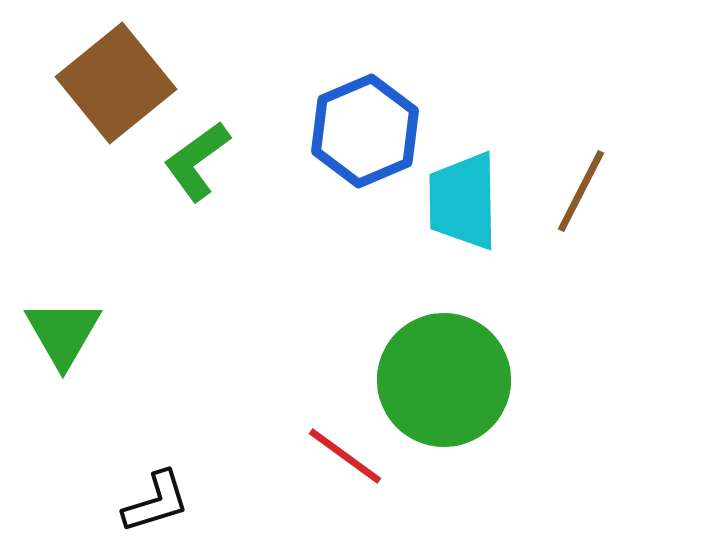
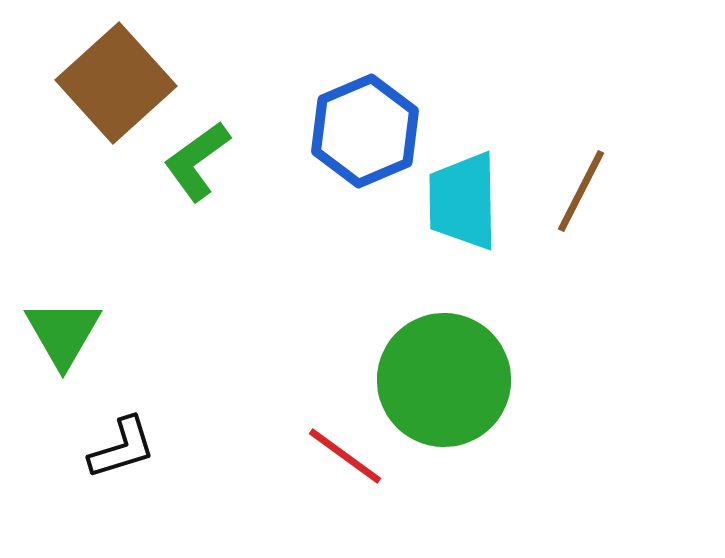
brown square: rotated 3 degrees counterclockwise
black L-shape: moved 34 px left, 54 px up
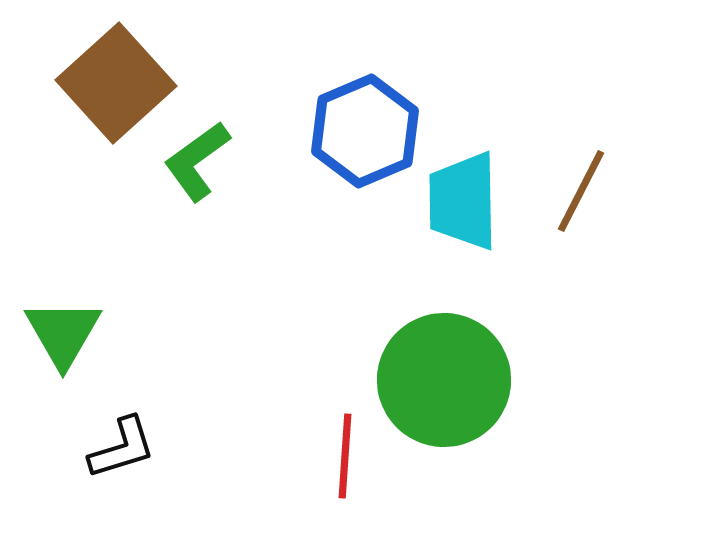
red line: rotated 58 degrees clockwise
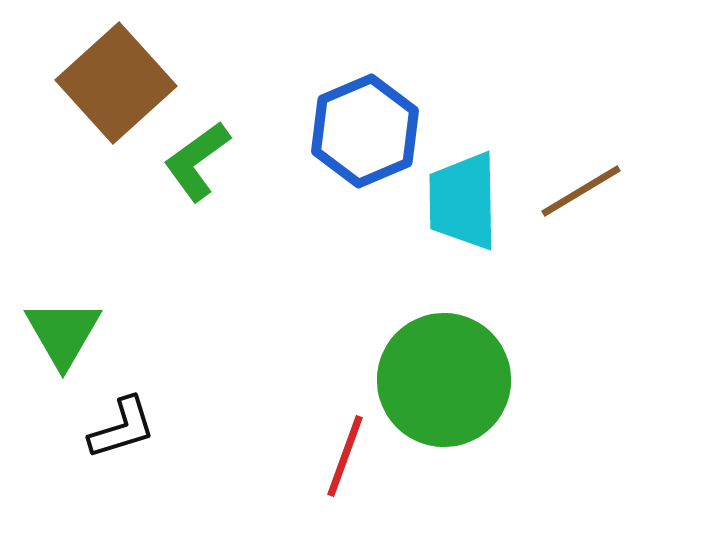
brown line: rotated 32 degrees clockwise
black L-shape: moved 20 px up
red line: rotated 16 degrees clockwise
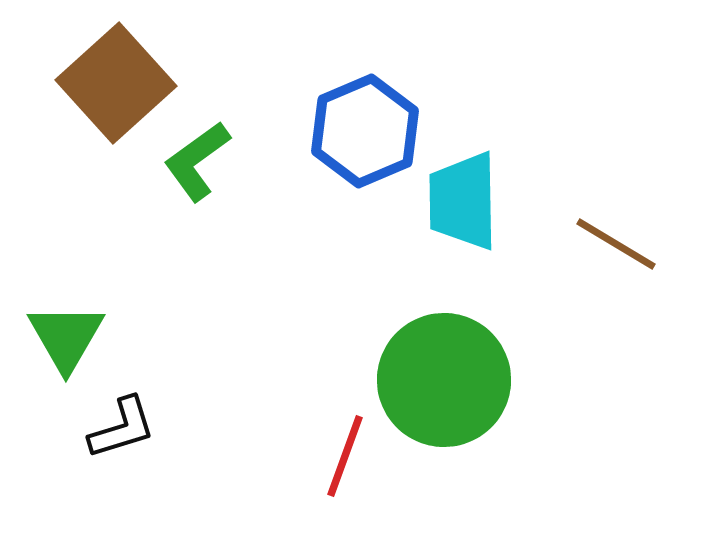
brown line: moved 35 px right, 53 px down; rotated 62 degrees clockwise
green triangle: moved 3 px right, 4 px down
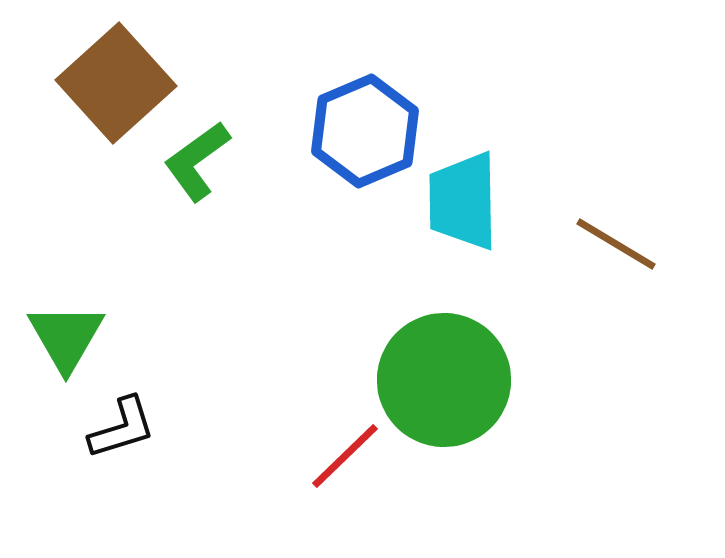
red line: rotated 26 degrees clockwise
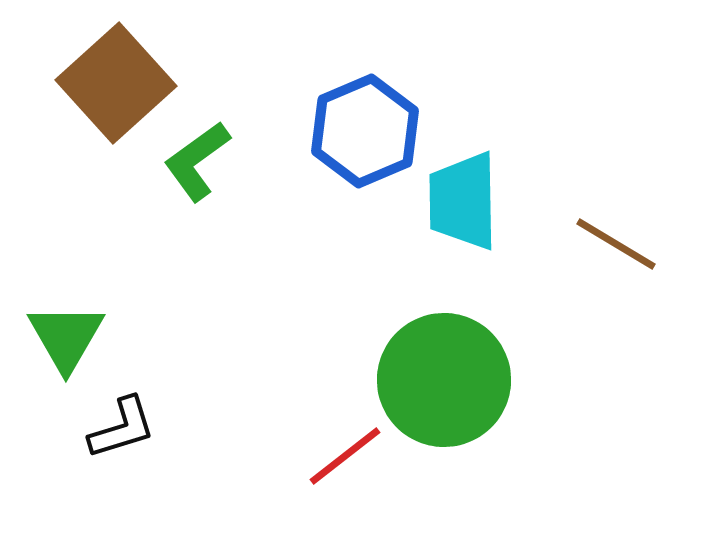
red line: rotated 6 degrees clockwise
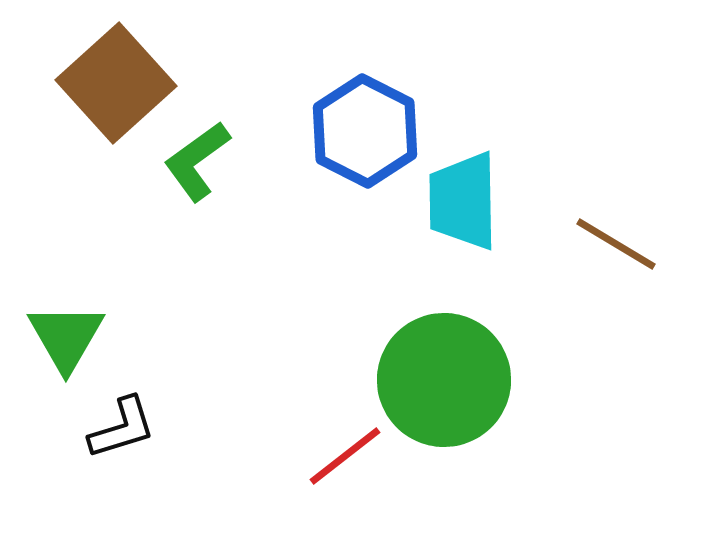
blue hexagon: rotated 10 degrees counterclockwise
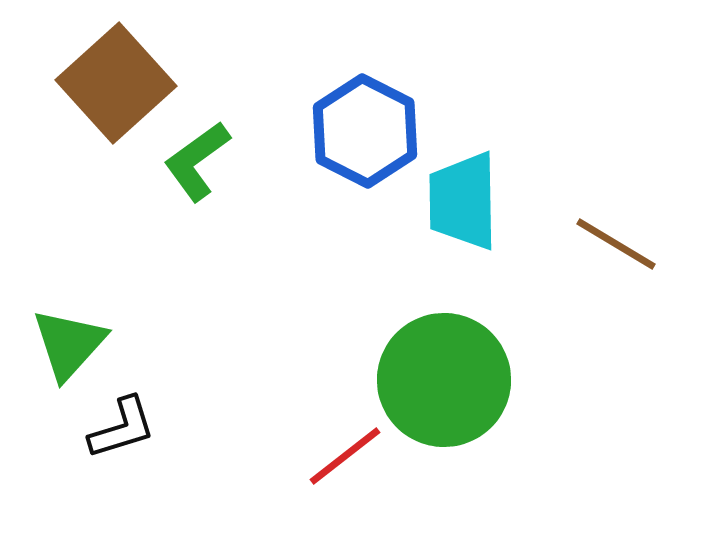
green triangle: moved 3 px right, 7 px down; rotated 12 degrees clockwise
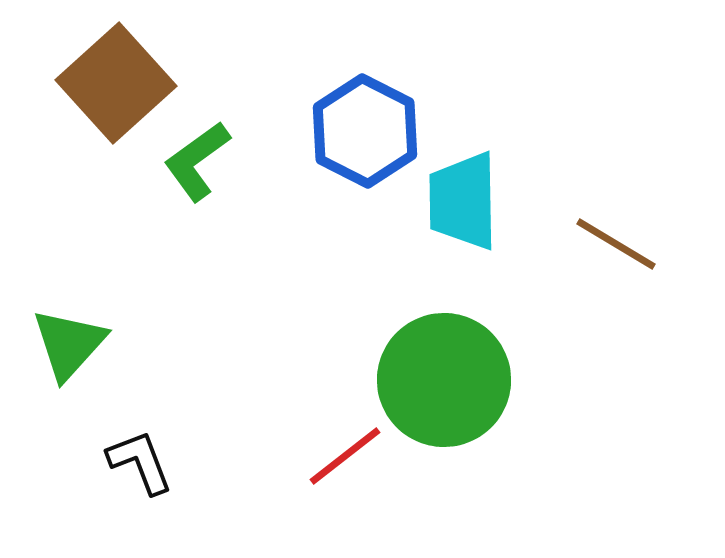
black L-shape: moved 18 px right, 34 px down; rotated 94 degrees counterclockwise
